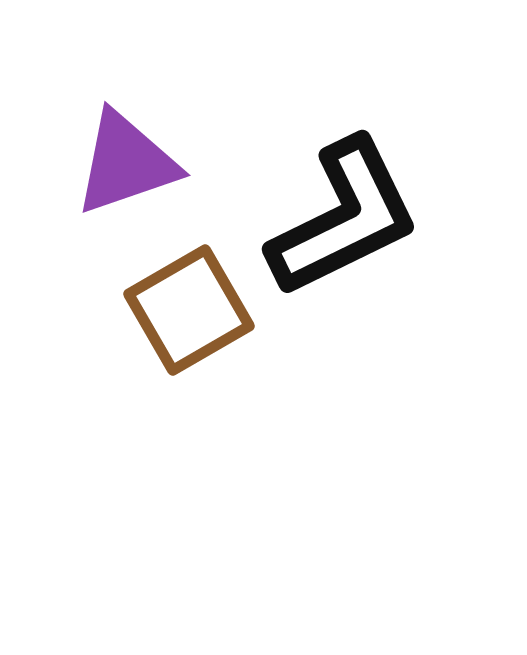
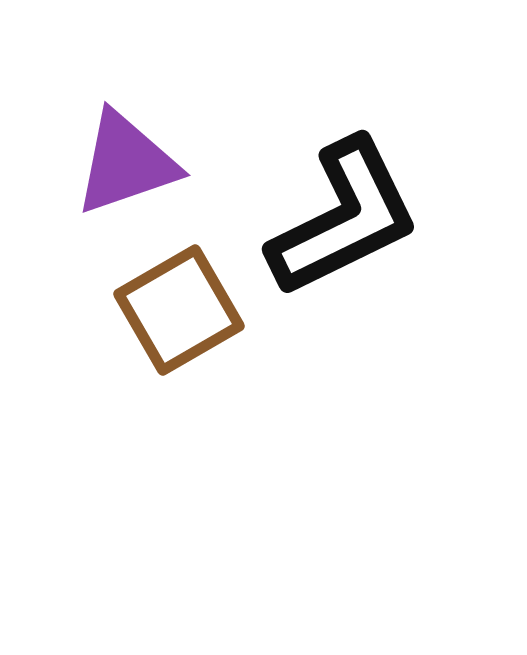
brown square: moved 10 px left
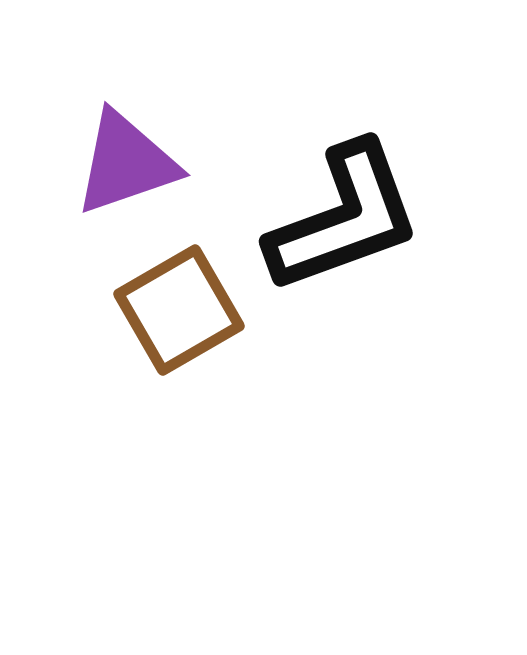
black L-shape: rotated 6 degrees clockwise
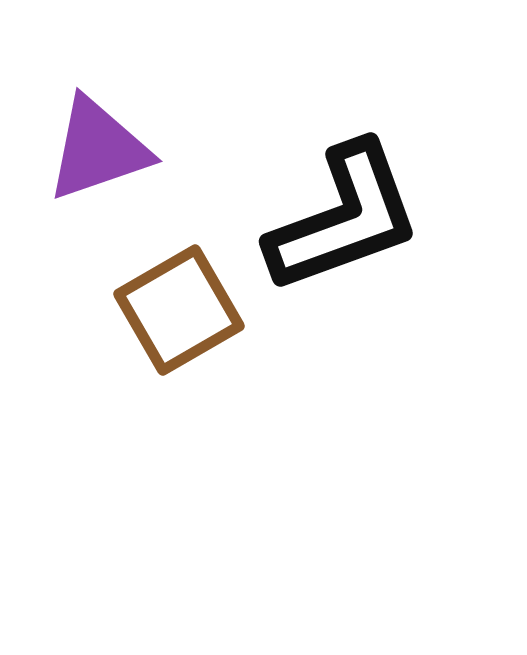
purple triangle: moved 28 px left, 14 px up
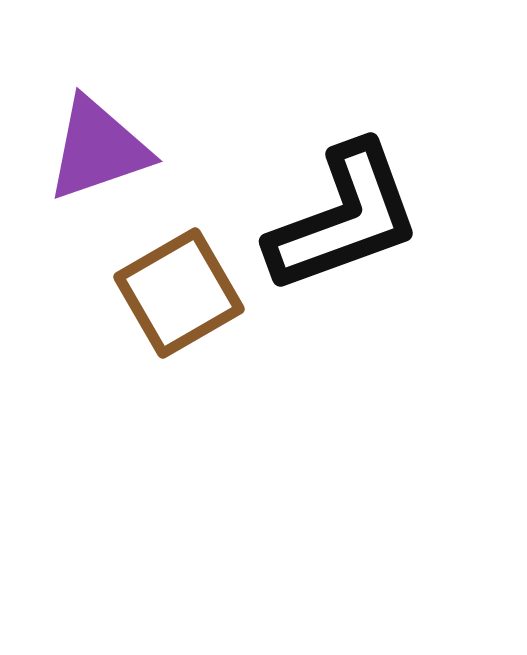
brown square: moved 17 px up
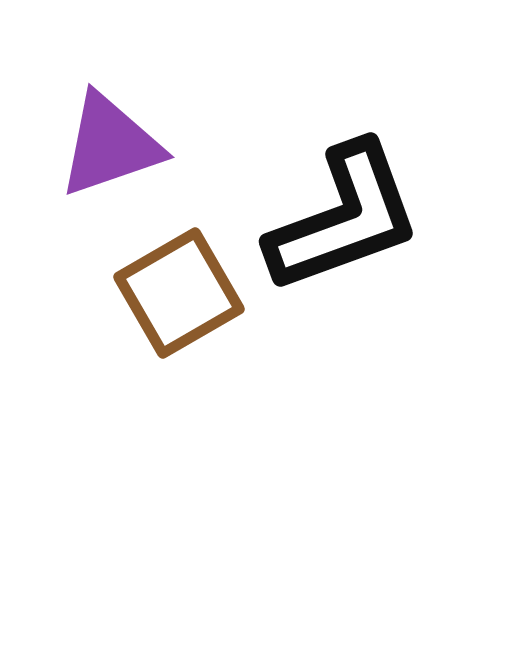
purple triangle: moved 12 px right, 4 px up
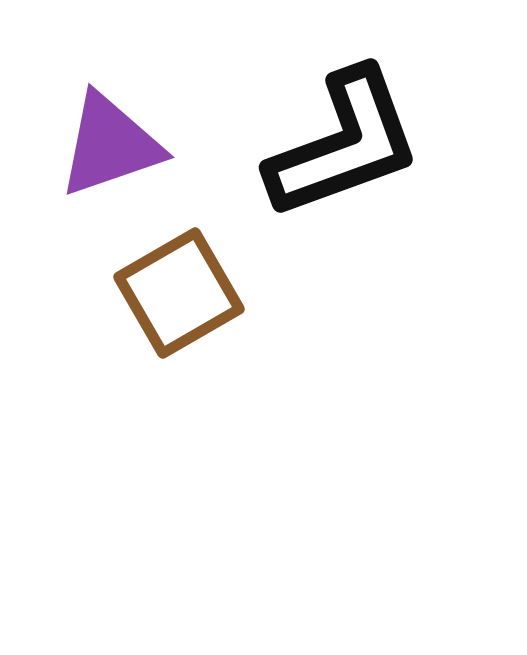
black L-shape: moved 74 px up
